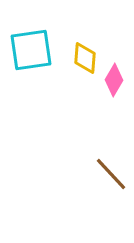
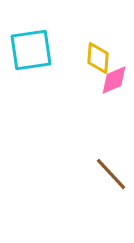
yellow diamond: moved 13 px right
pink diamond: rotated 36 degrees clockwise
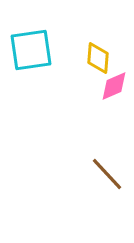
pink diamond: moved 6 px down
brown line: moved 4 px left
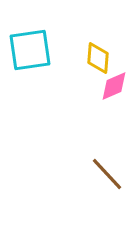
cyan square: moved 1 px left
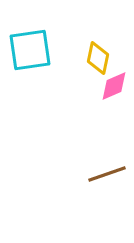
yellow diamond: rotated 8 degrees clockwise
brown line: rotated 66 degrees counterclockwise
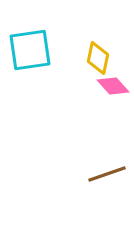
pink diamond: moved 1 px left; rotated 72 degrees clockwise
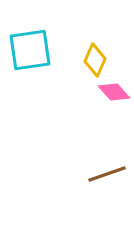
yellow diamond: moved 3 px left, 2 px down; rotated 12 degrees clockwise
pink diamond: moved 1 px right, 6 px down
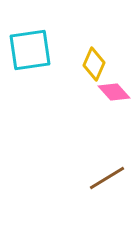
yellow diamond: moved 1 px left, 4 px down
brown line: moved 4 px down; rotated 12 degrees counterclockwise
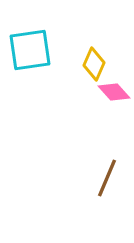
brown line: rotated 36 degrees counterclockwise
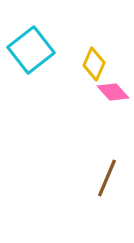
cyan square: moved 1 px right; rotated 30 degrees counterclockwise
pink diamond: moved 1 px left
